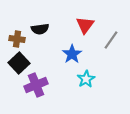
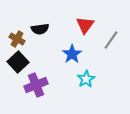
brown cross: rotated 21 degrees clockwise
black square: moved 1 px left, 1 px up
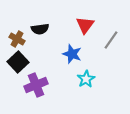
blue star: rotated 18 degrees counterclockwise
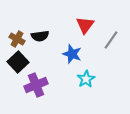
black semicircle: moved 7 px down
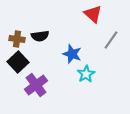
red triangle: moved 8 px right, 11 px up; rotated 24 degrees counterclockwise
brown cross: rotated 21 degrees counterclockwise
cyan star: moved 5 px up
purple cross: rotated 15 degrees counterclockwise
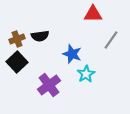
red triangle: rotated 42 degrees counterclockwise
brown cross: rotated 28 degrees counterclockwise
black square: moved 1 px left
purple cross: moved 13 px right
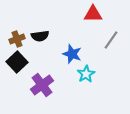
purple cross: moved 7 px left
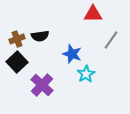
purple cross: rotated 10 degrees counterclockwise
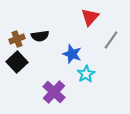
red triangle: moved 3 px left, 3 px down; rotated 48 degrees counterclockwise
purple cross: moved 12 px right, 7 px down
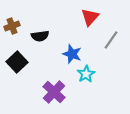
brown cross: moved 5 px left, 13 px up
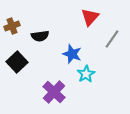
gray line: moved 1 px right, 1 px up
